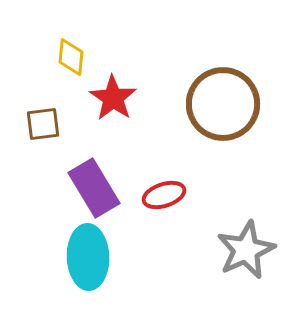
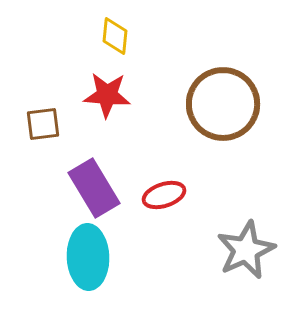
yellow diamond: moved 44 px right, 21 px up
red star: moved 6 px left, 3 px up; rotated 30 degrees counterclockwise
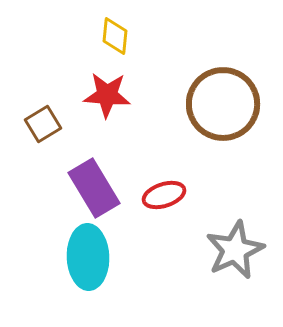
brown square: rotated 24 degrees counterclockwise
gray star: moved 11 px left
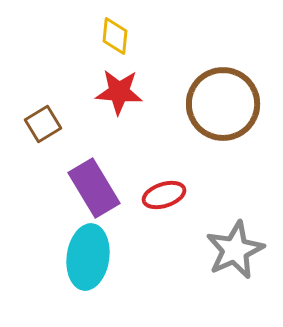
red star: moved 12 px right, 3 px up
cyan ellipse: rotated 10 degrees clockwise
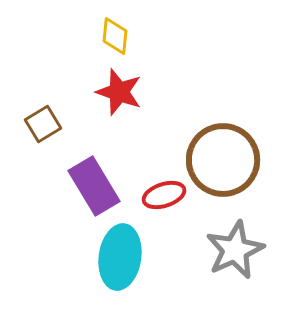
red star: rotated 15 degrees clockwise
brown circle: moved 56 px down
purple rectangle: moved 2 px up
cyan ellipse: moved 32 px right
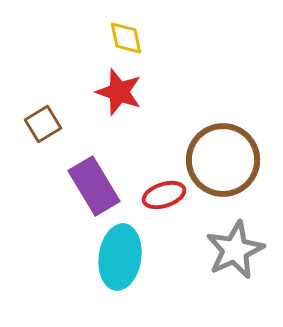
yellow diamond: moved 11 px right, 2 px down; rotated 18 degrees counterclockwise
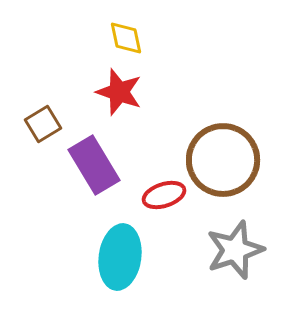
purple rectangle: moved 21 px up
gray star: rotated 6 degrees clockwise
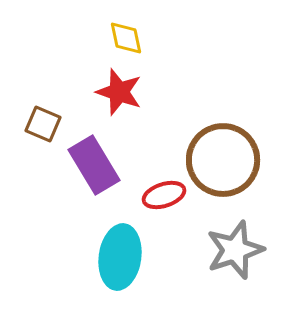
brown square: rotated 36 degrees counterclockwise
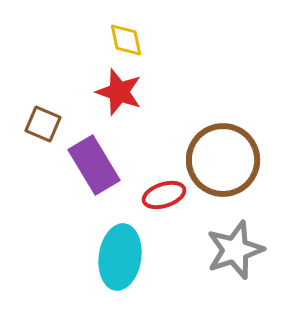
yellow diamond: moved 2 px down
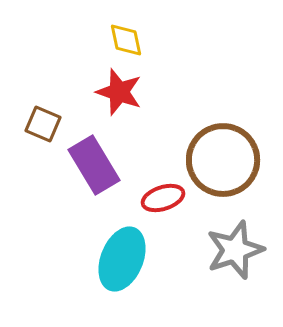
red ellipse: moved 1 px left, 3 px down
cyan ellipse: moved 2 px right, 2 px down; rotated 14 degrees clockwise
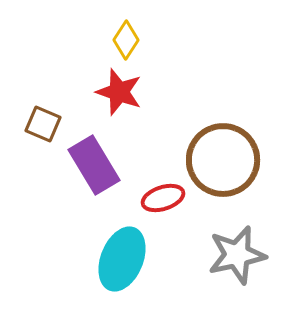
yellow diamond: rotated 45 degrees clockwise
gray star: moved 2 px right, 5 px down; rotated 6 degrees clockwise
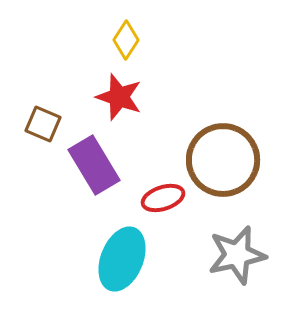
red star: moved 5 px down
